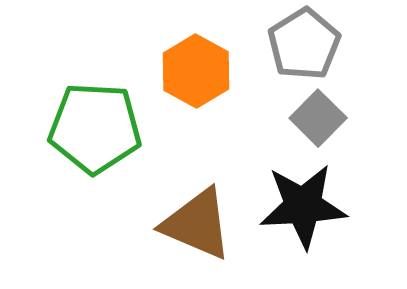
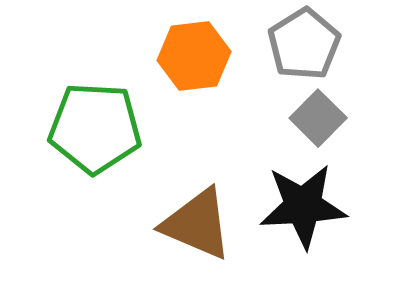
orange hexagon: moved 2 px left, 15 px up; rotated 24 degrees clockwise
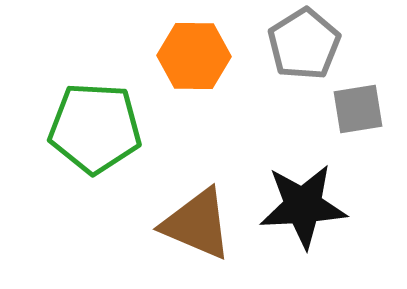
orange hexagon: rotated 8 degrees clockwise
gray square: moved 40 px right, 9 px up; rotated 36 degrees clockwise
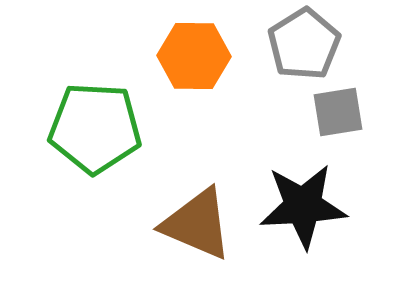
gray square: moved 20 px left, 3 px down
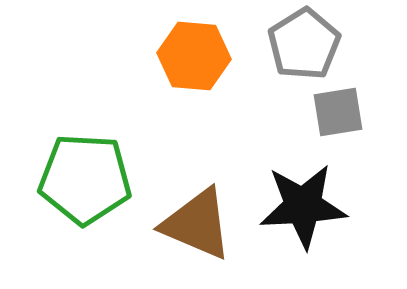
orange hexagon: rotated 4 degrees clockwise
green pentagon: moved 10 px left, 51 px down
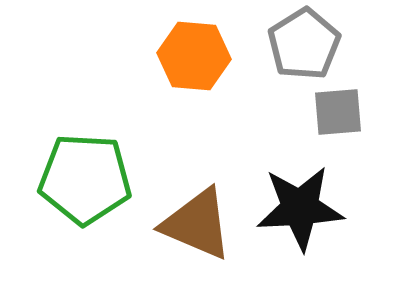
gray square: rotated 4 degrees clockwise
black star: moved 3 px left, 2 px down
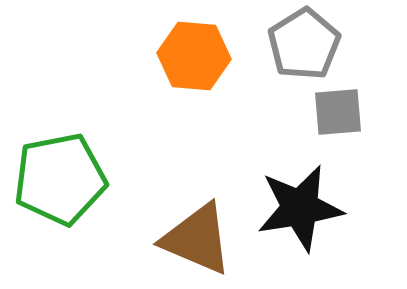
green pentagon: moved 25 px left; rotated 14 degrees counterclockwise
black star: rotated 6 degrees counterclockwise
brown triangle: moved 15 px down
